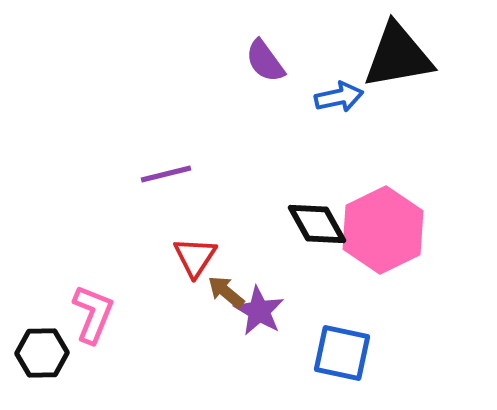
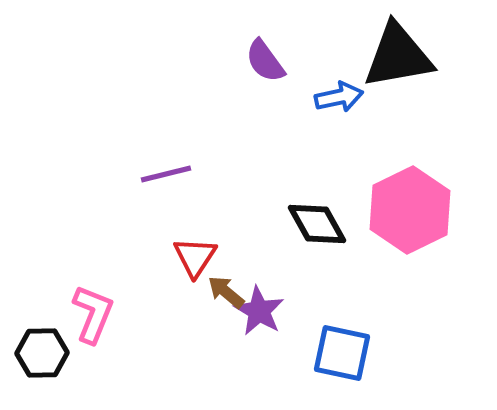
pink hexagon: moved 27 px right, 20 px up
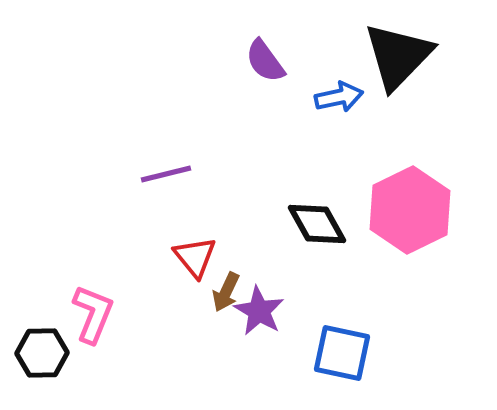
black triangle: rotated 36 degrees counterclockwise
red triangle: rotated 12 degrees counterclockwise
brown arrow: rotated 105 degrees counterclockwise
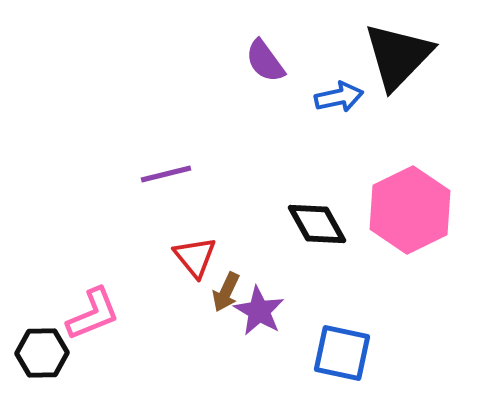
pink L-shape: rotated 46 degrees clockwise
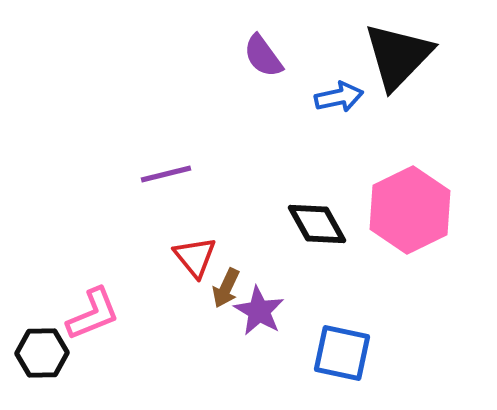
purple semicircle: moved 2 px left, 5 px up
brown arrow: moved 4 px up
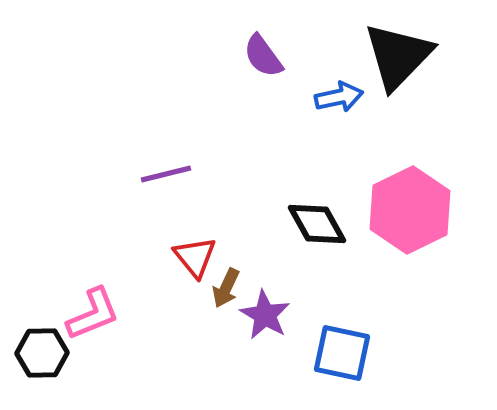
purple star: moved 6 px right, 4 px down
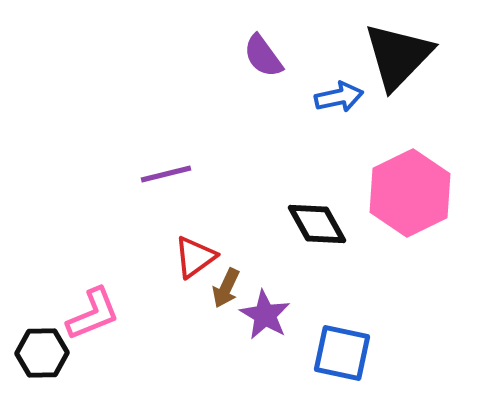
pink hexagon: moved 17 px up
red triangle: rotated 33 degrees clockwise
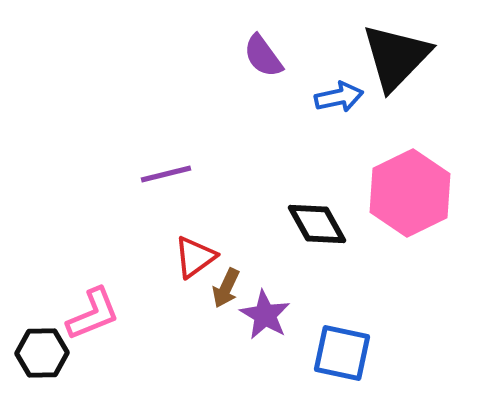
black triangle: moved 2 px left, 1 px down
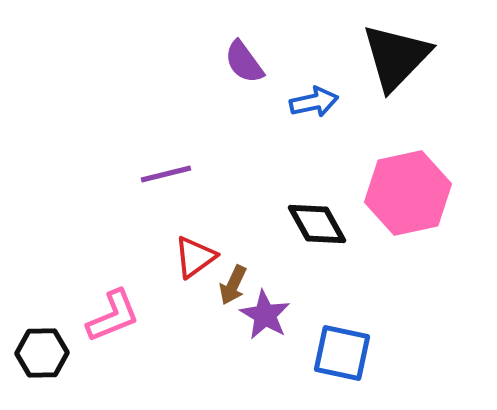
purple semicircle: moved 19 px left, 6 px down
blue arrow: moved 25 px left, 5 px down
pink hexagon: moved 2 px left; rotated 14 degrees clockwise
brown arrow: moved 7 px right, 3 px up
pink L-shape: moved 20 px right, 2 px down
